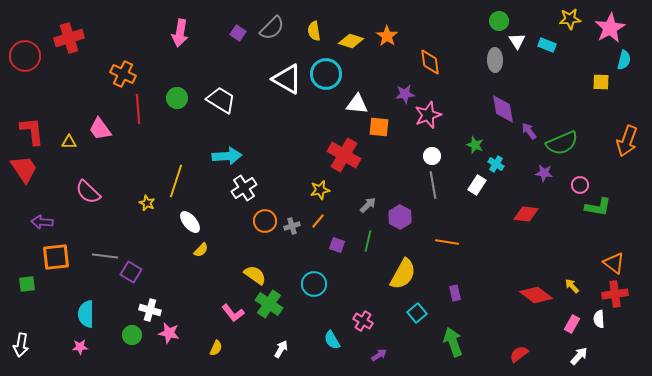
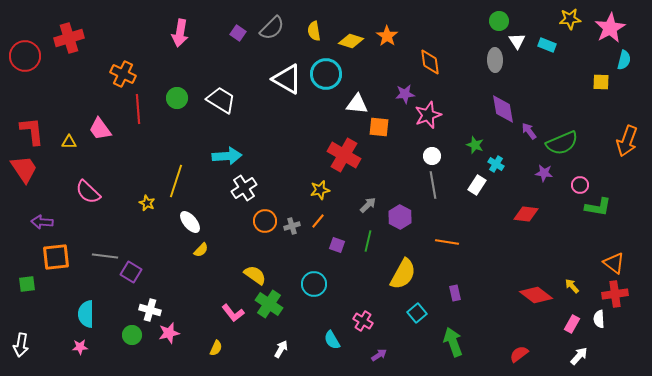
pink star at (169, 333): rotated 25 degrees counterclockwise
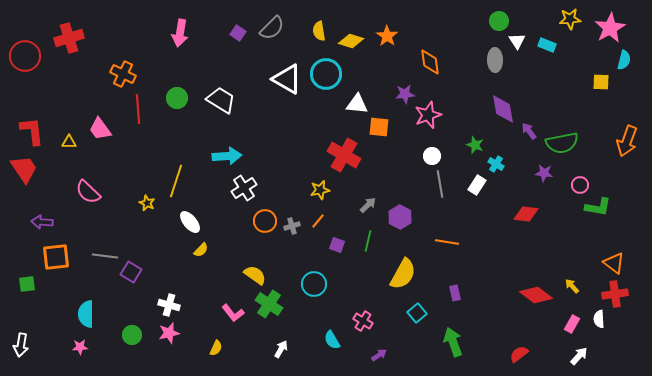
yellow semicircle at (314, 31): moved 5 px right
green semicircle at (562, 143): rotated 12 degrees clockwise
gray line at (433, 185): moved 7 px right, 1 px up
white cross at (150, 310): moved 19 px right, 5 px up
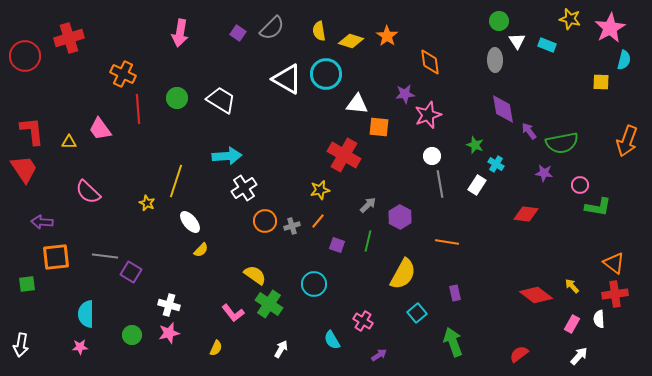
yellow star at (570, 19): rotated 20 degrees clockwise
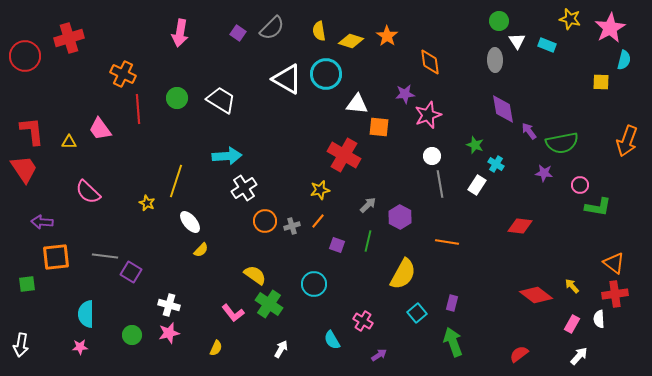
red diamond at (526, 214): moved 6 px left, 12 px down
purple rectangle at (455, 293): moved 3 px left, 10 px down; rotated 28 degrees clockwise
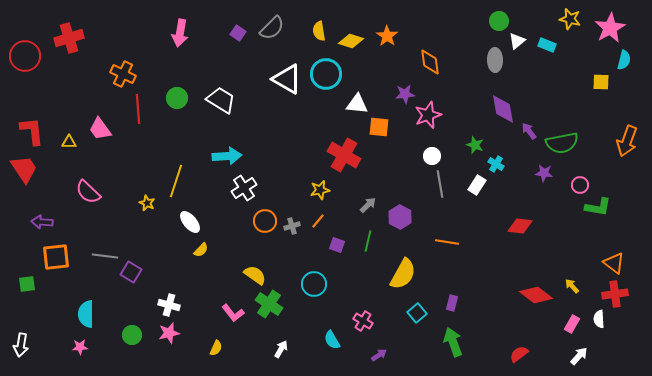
white triangle at (517, 41): rotated 24 degrees clockwise
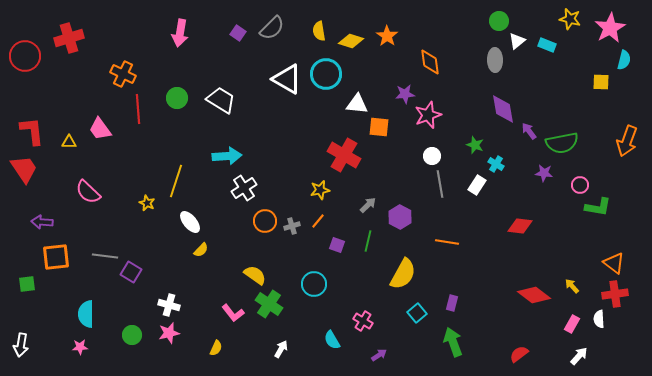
red diamond at (536, 295): moved 2 px left
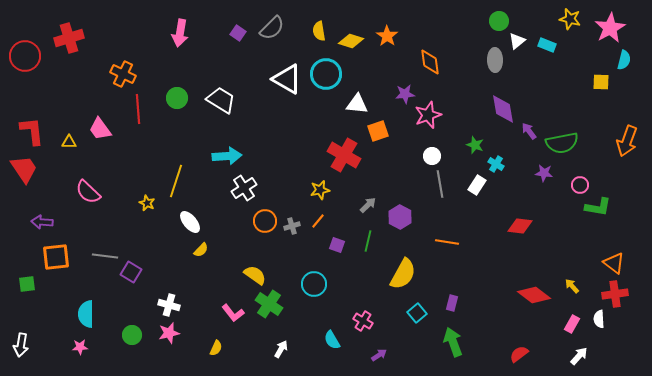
orange square at (379, 127): moved 1 px left, 4 px down; rotated 25 degrees counterclockwise
